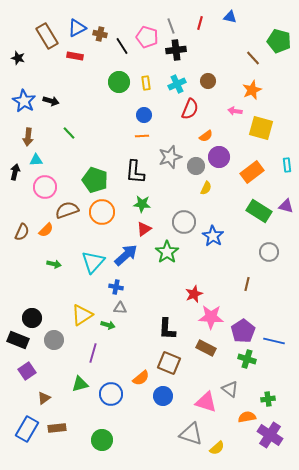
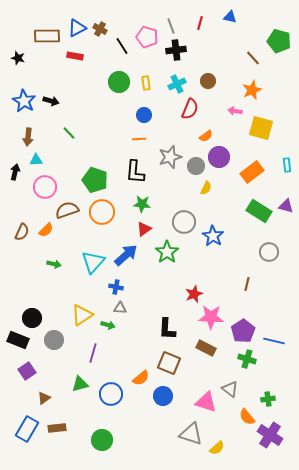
brown cross at (100, 34): moved 5 px up; rotated 16 degrees clockwise
brown rectangle at (47, 36): rotated 60 degrees counterclockwise
orange line at (142, 136): moved 3 px left, 3 px down
orange semicircle at (247, 417): rotated 120 degrees counterclockwise
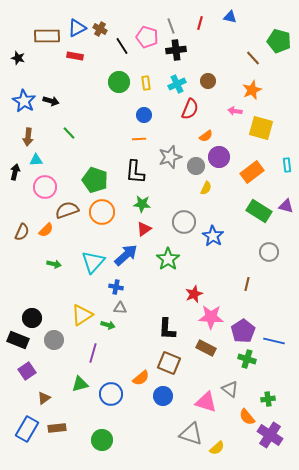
green star at (167, 252): moved 1 px right, 7 px down
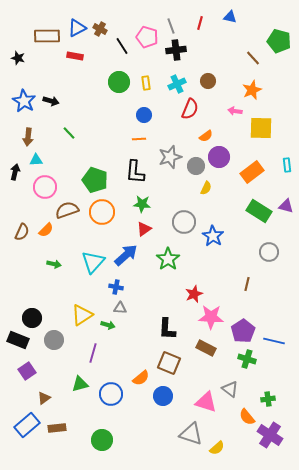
yellow square at (261, 128): rotated 15 degrees counterclockwise
blue rectangle at (27, 429): moved 4 px up; rotated 20 degrees clockwise
